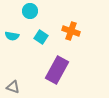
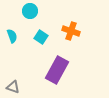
cyan semicircle: rotated 120 degrees counterclockwise
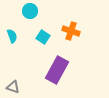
cyan square: moved 2 px right
